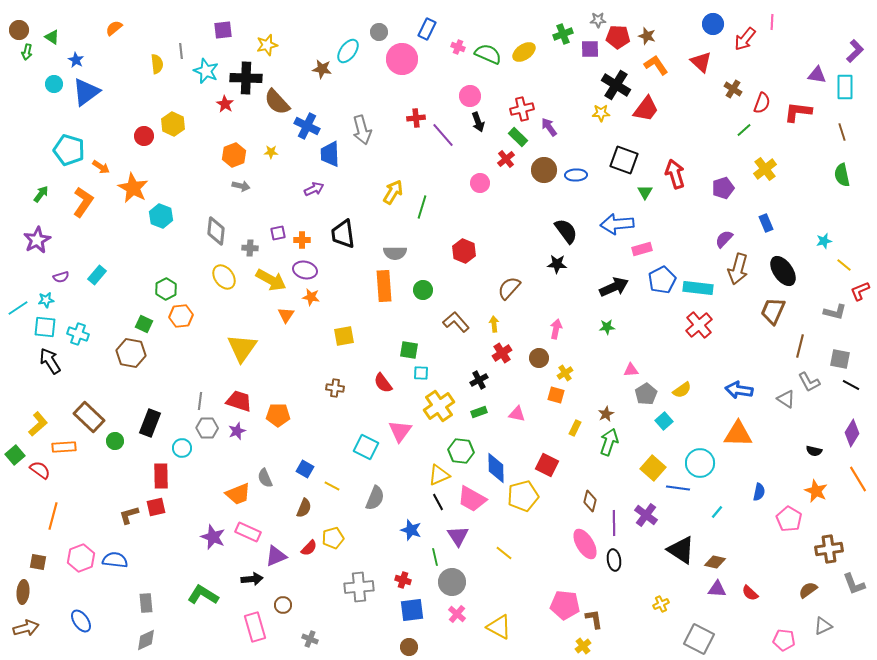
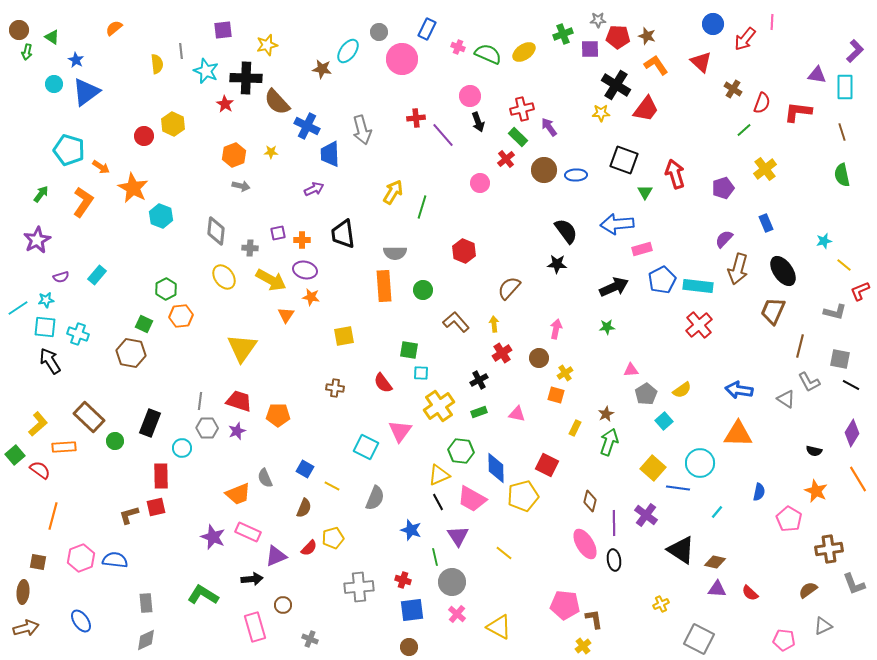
cyan rectangle at (698, 288): moved 2 px up
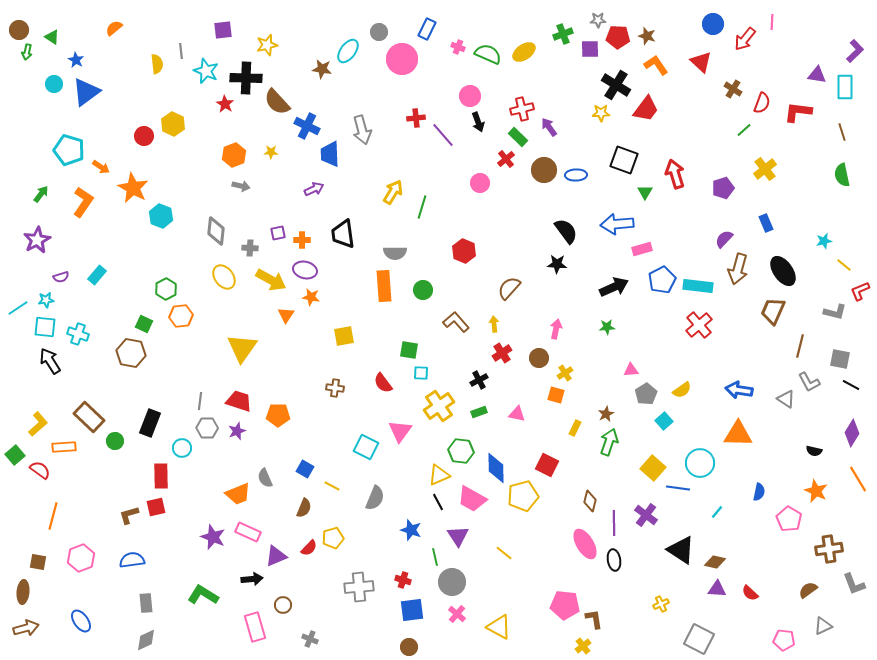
blue semicircle at (115, 560): moved 17 px right; rotated 15 degrees counterclockwise
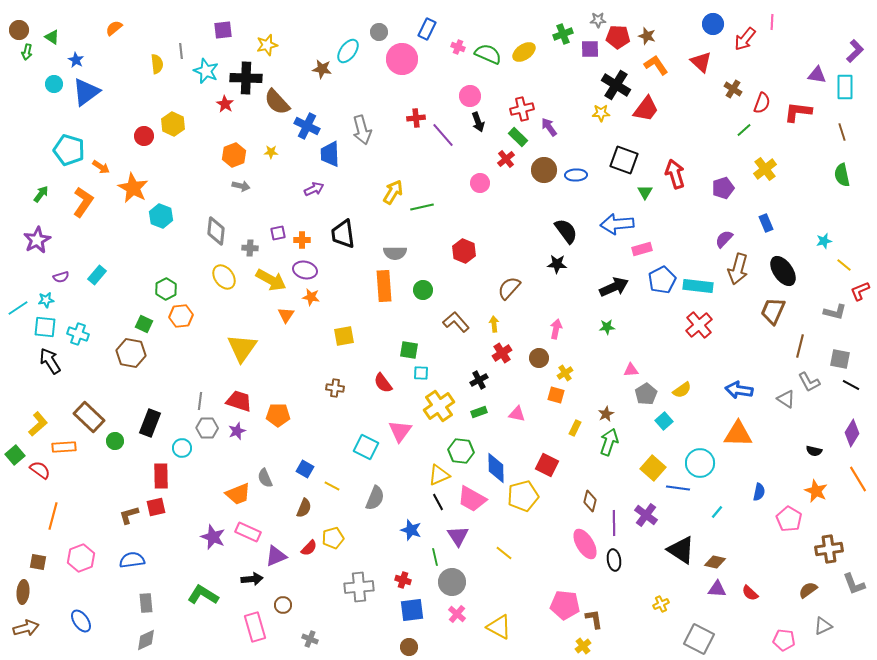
green line at (422, 207): rotated 60 degrees clockwise
